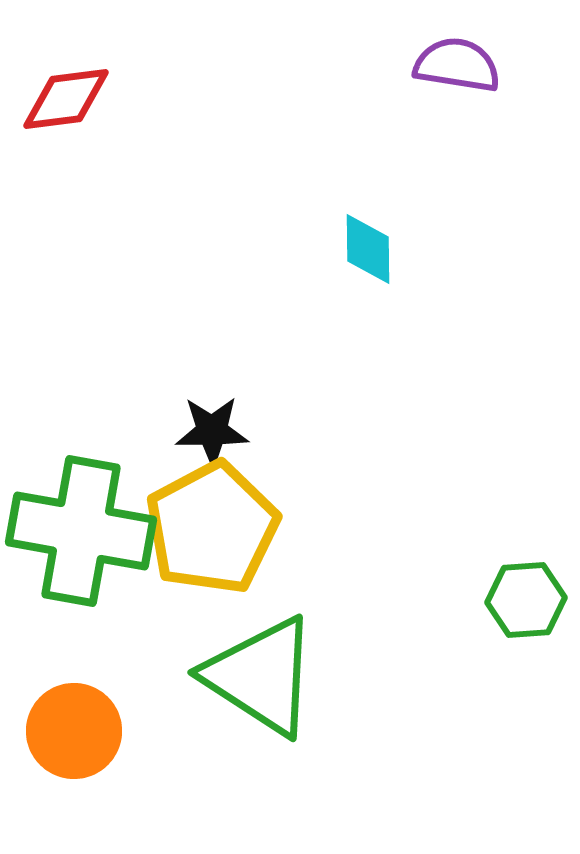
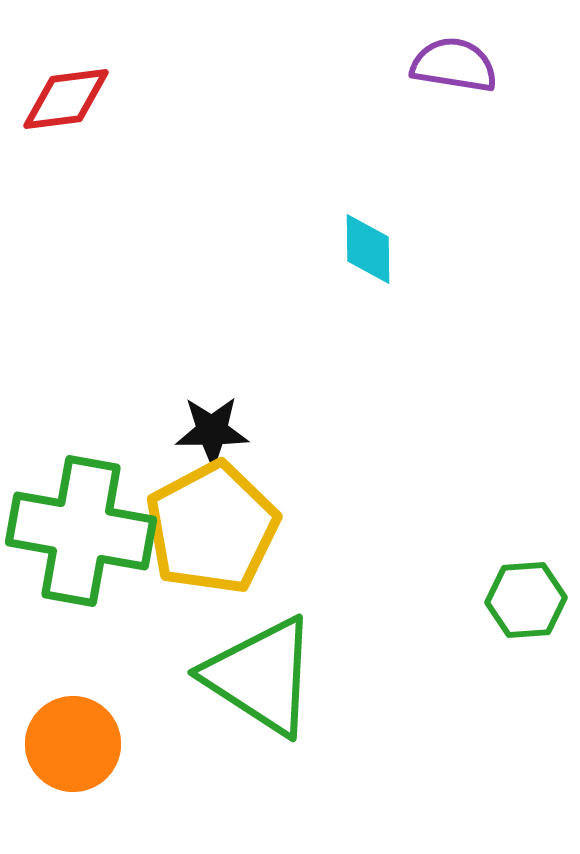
purple semicircle: moved 3 px left
orange circle: moved 1 px left, 13 px down
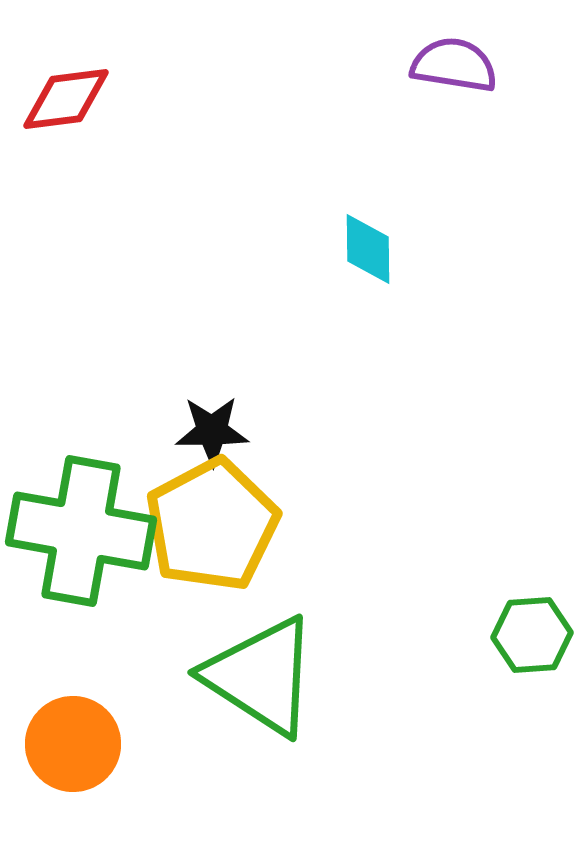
yellow pentagon: moved 3 px up
green hexagon: moved 6 px right, 35 px down
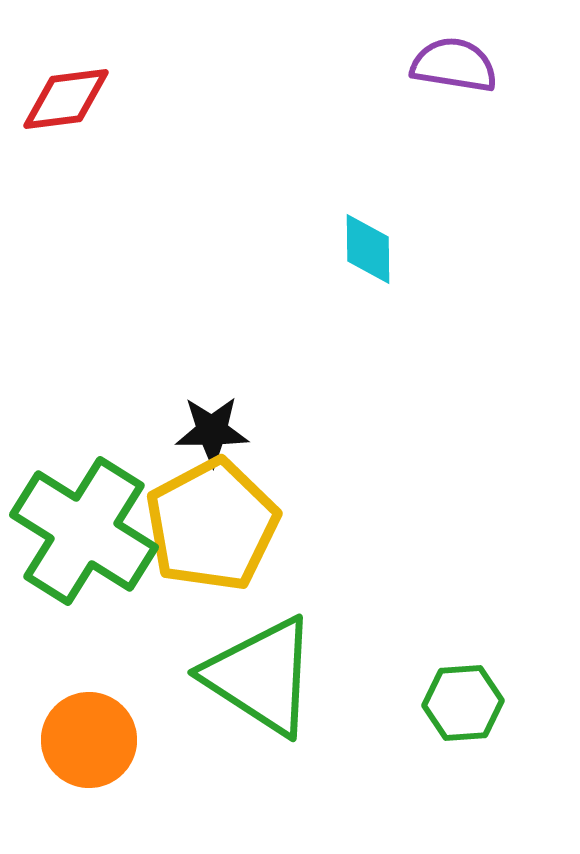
green cross: moved 3 px right; rotated 22 degrees clockwise
green hexagon: moved 69 px left, 68 px down
orange circle: moved 16 px right, 4 px up
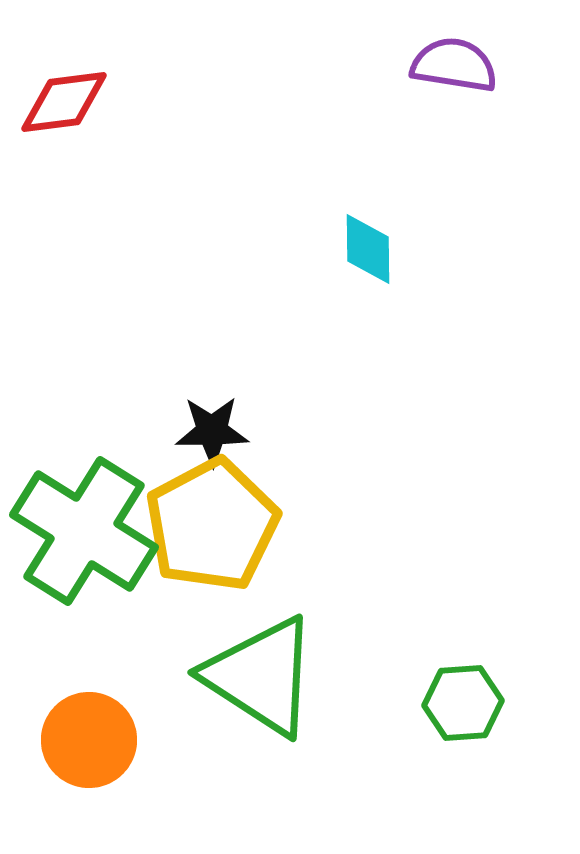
red diamond: moved 2 px left, 3 px down
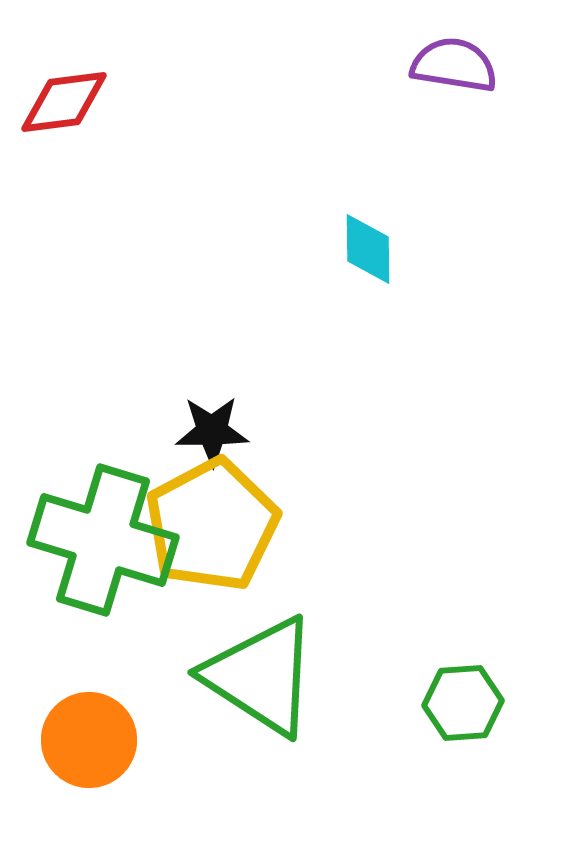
green cross: moved 19 px right, 9 px down; rotated 15 degrees counterclockwise
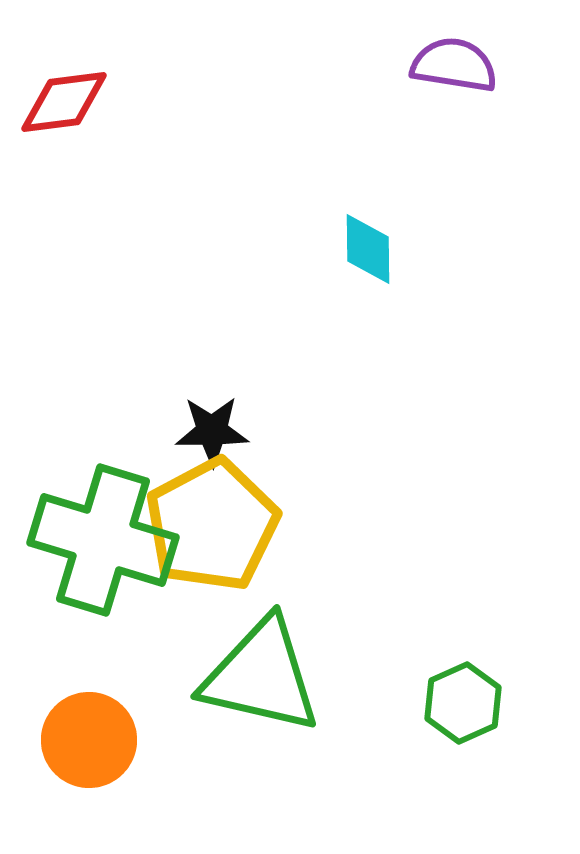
green triangle: rotated 20 degrees counterclockwise
green hexagon: rotated 20 degrees counterclockwise
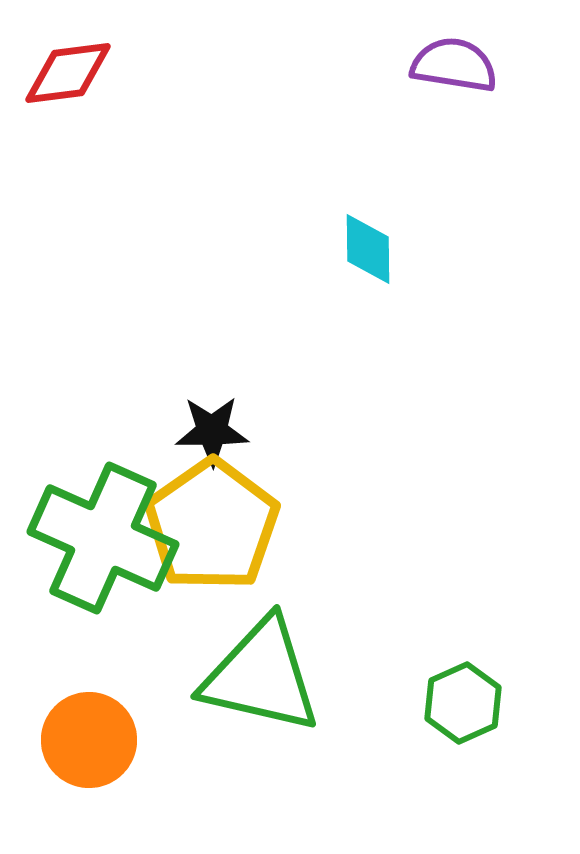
red diamond: moved 4 px right, 29 px up
yellow pentagon: rotated 7 degrees counterclockwise
green cross: moved 2 px up; rotated 7 degrees clockwise
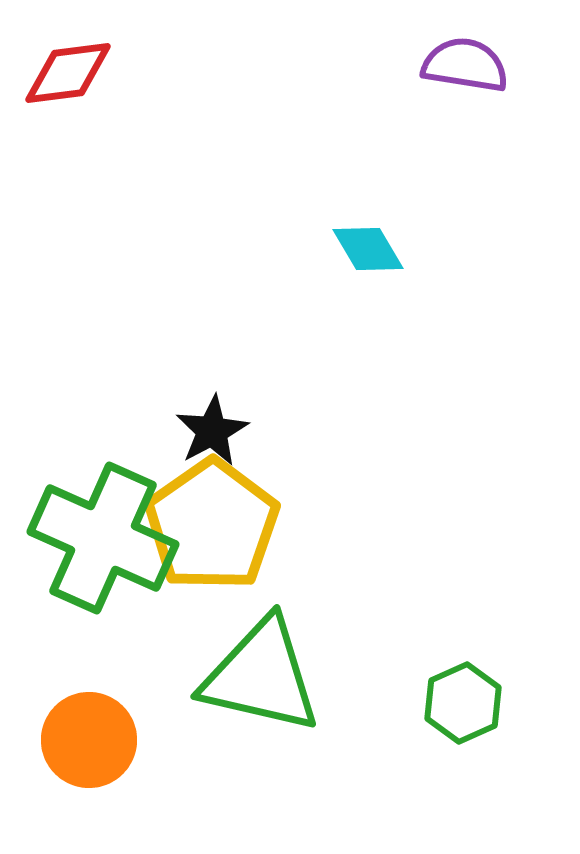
purple semicircle: moved 11 px right
cyan diamond: rotated 30 degrees counterclockwise
black star: rotated 28 degrees counterclockwise
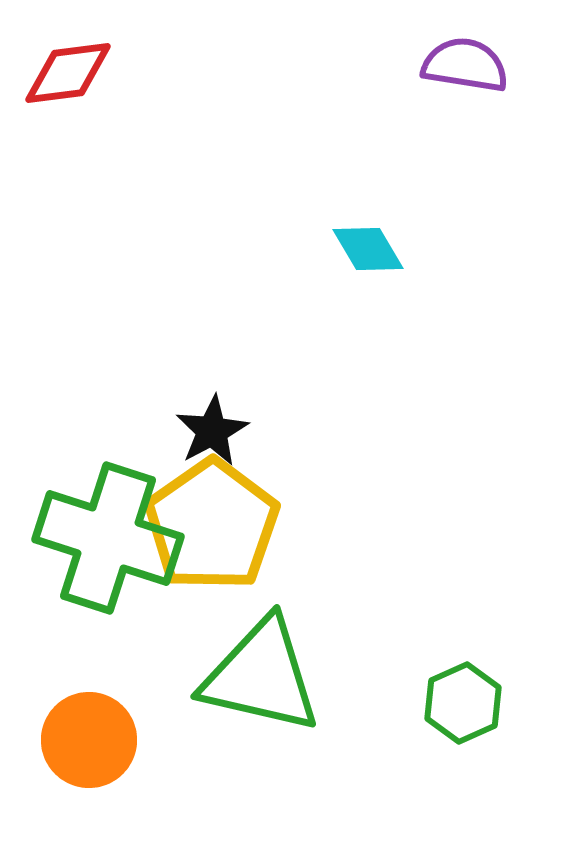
green cross: moved 5 px right; rotated 6 degrees counterclockwise
